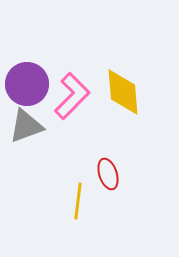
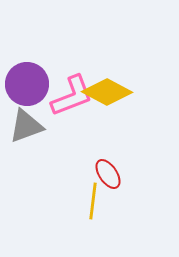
yellow diamond: moved 16 px left; rotated 57 degrees counterclockwise
pink L-shape: rotated 24 degrees clockwise
red ellipse: rotated 16 degrees counterclockwise
yellow line: moved 15 px right
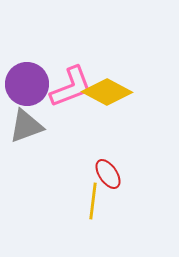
pink L-shape: moved 1 px left, 9 px up
